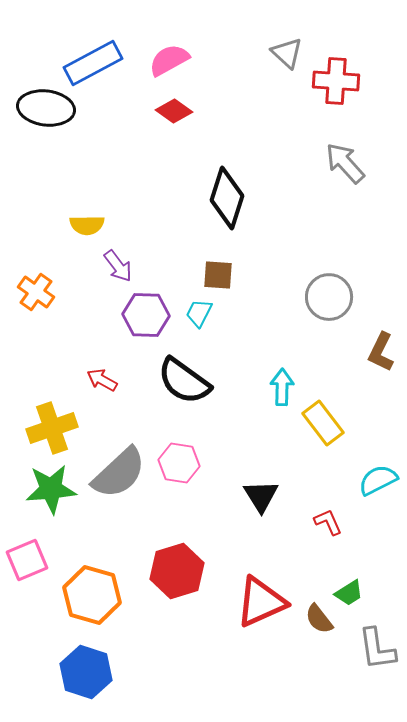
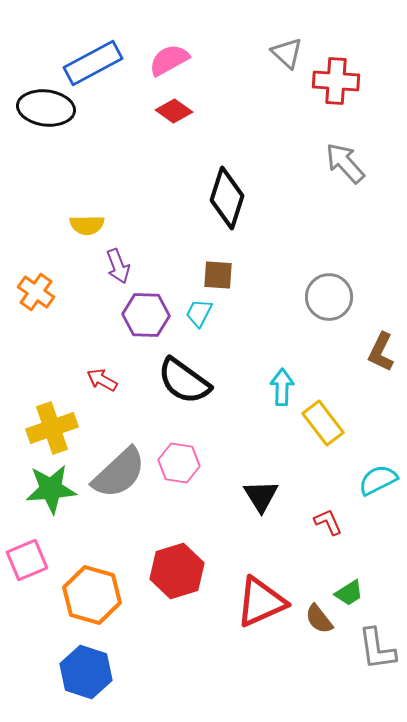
purple arrow: rotated 16 degrees clockwise
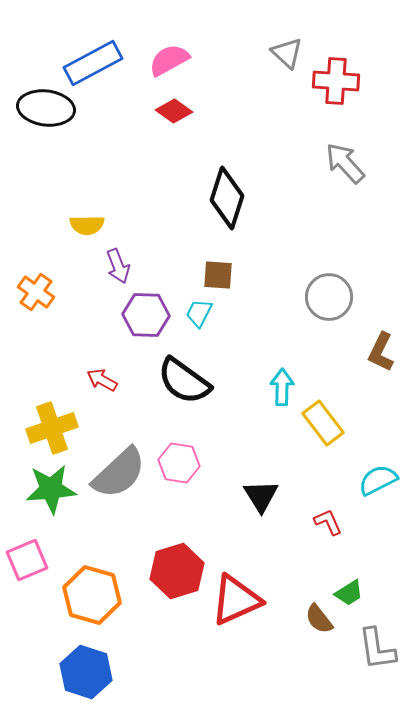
red triangle: moved 25 px left, 2 px up
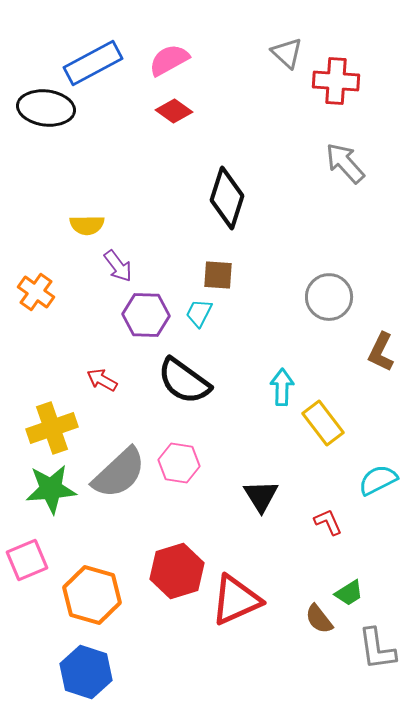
purple arrow: rotated 16 degrees counterclockwise
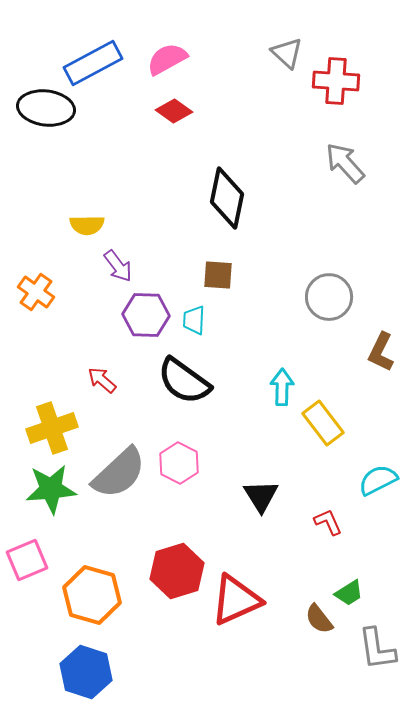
pink semicircle: moved 2 px left, 1 px up
black diamond: rotated 6 degrees counterclockwise
cyan trapezoid: moved 5 px left, 7 px down; rotated 24 degrees counterclockwise
red arrow: rotated 12 degrees clockwise
pink hexagon: rotated 18 degrees clockwise
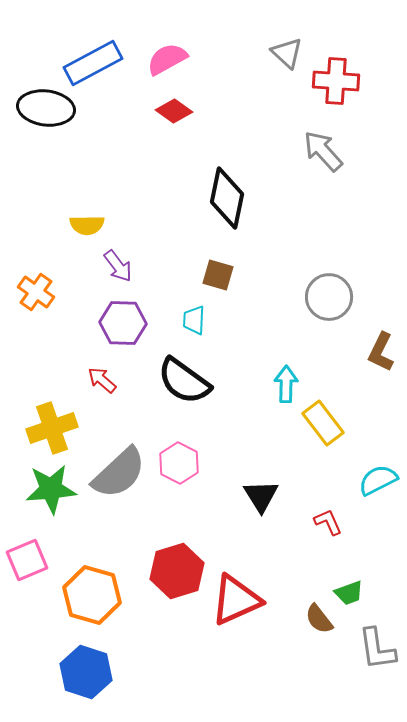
gray arrow: moved 22 px left, 12 px up
brown square: rotated 12 degrees clockwise
purple hexagon: moved 23 px left, 8 px down
cyan arrow: moved 4 px right, 3 px up
green trapezoid: rotated 12 degrees clockwise
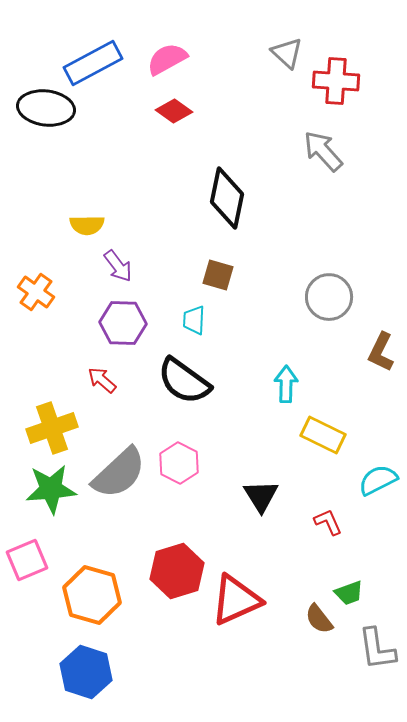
yellow rectangle: moved 12 px down; rotated 27 degrees counterclockwise
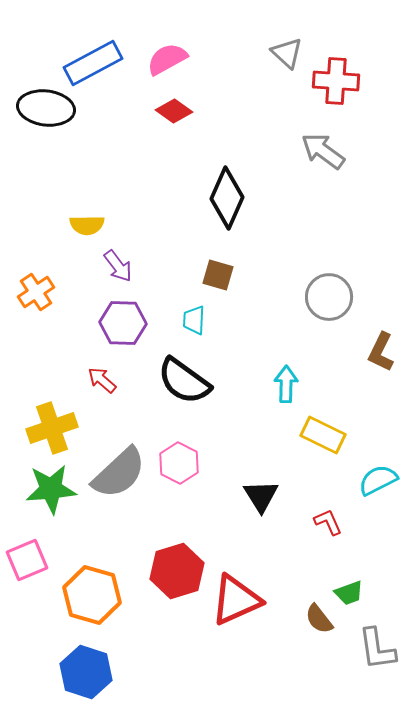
gray arrow: rotated 12 degrees counterclockwise
black diamond: rotated 12 degrees clockwise
orange cross: rotated 21 degrees clockwise
